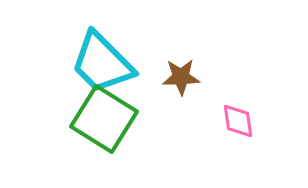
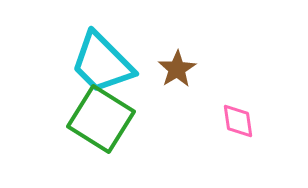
brown star: moved 4 px left, 8 px up; rotated 30 degrees counterclockwise
green square: moved 3 px left
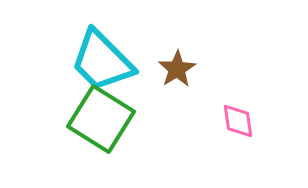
cyan trapezoid: moved 2 px up
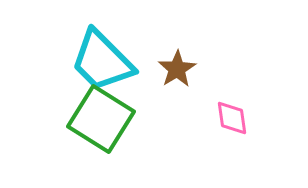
pink diamond: moved 6 px left, 3 px up
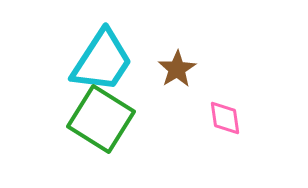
cyan trapezoid: rotated 102 degrees counterclockwise
pink diamond: moved 7 px left
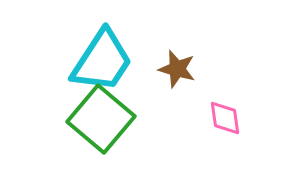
brown star: rotated 24 degrees counterclockwise
green square: rotated 8 degrees clockwise
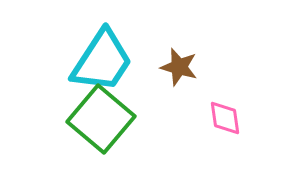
brown star: moved 2 px right, 2 px up
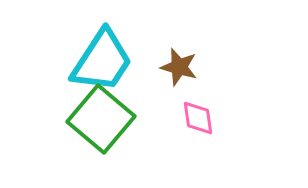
pink diamond: moved 27 px left
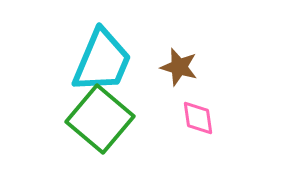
cyan trapezoid: rotated 10 degrees counterclockwise
green square: moved 1 px left
